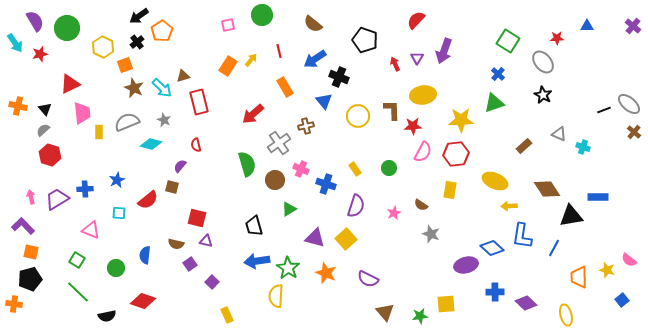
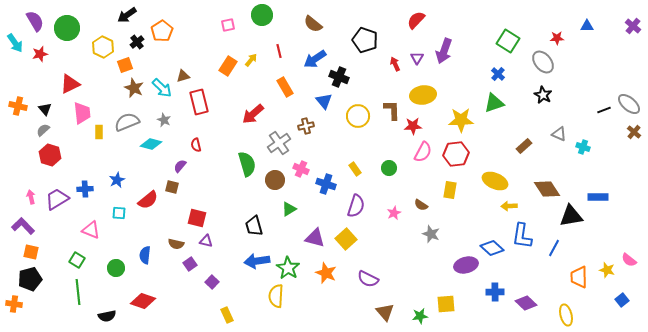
black arrow at (139, 16): moved 12 px left, 1 px up
green line at (78, 292): rotated 40 degrees clockwise
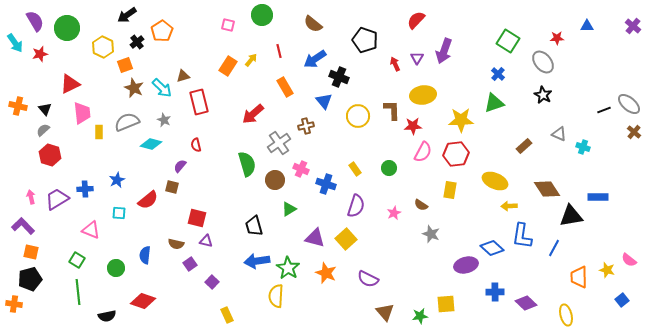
pink square at (228, 25): rotated 24 degrees clockwise
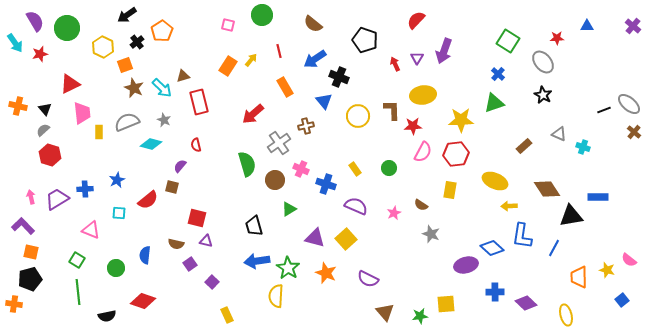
purple semicircle at (356, 206): rotated 85 degrees counterclockwise
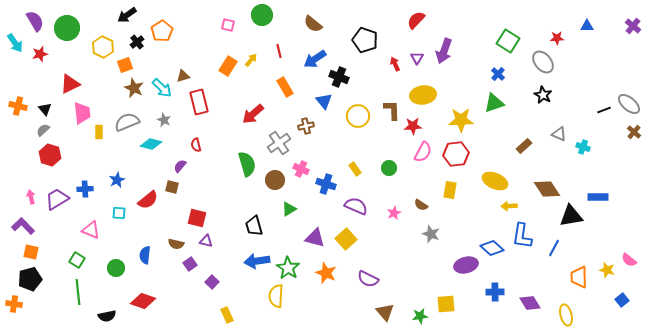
purple diamond at (526, 303): moved 4 px right; rotated 15 degrees clockwise
